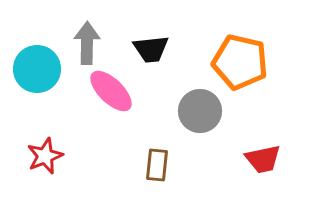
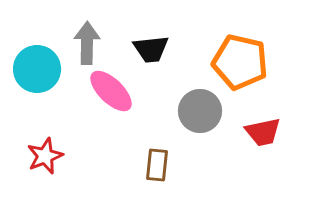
red trapezoid: moved 27 px up
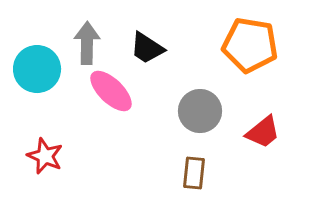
black trapezoid: moved 4 px left, 1 px up; rotated 39 degrees clockwise
orange pentagon: moved 10 px right, 17 px up; rotated 4 degrees counterclockwise
red trapezoid: rotated 27 degrees counterclockwise
red star: rotated 27 degrees counterclockwise
brown rectangle: moved 37 px right, 8 px down
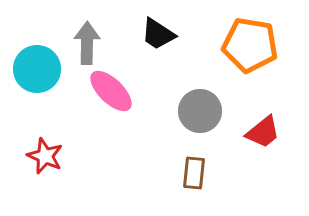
black trapezoid: moved 11 px right, 14 px up
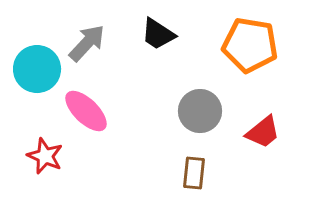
gray arrow: rotated 42 degrees clockwise
pink ellipse: moved 25 px left, 20 px down
